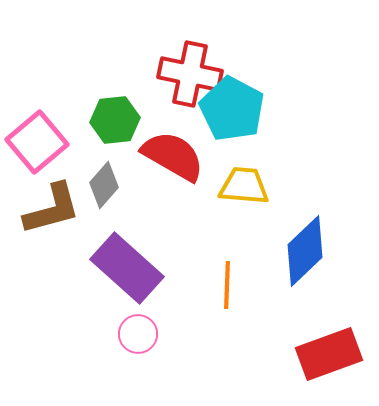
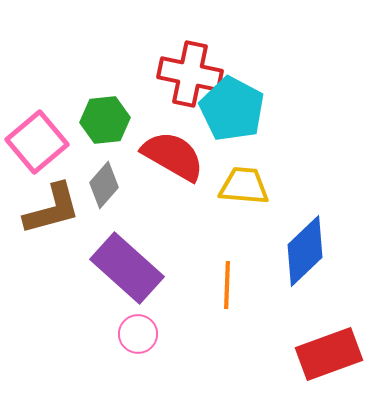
green hexagon: moved 10 px left
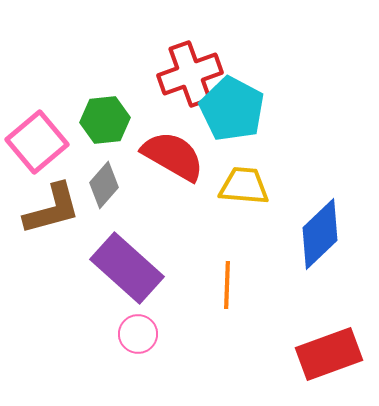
red cross: rotated 32 degrees counterclockwise
blue diamond: moved 15 px right, 17 px up
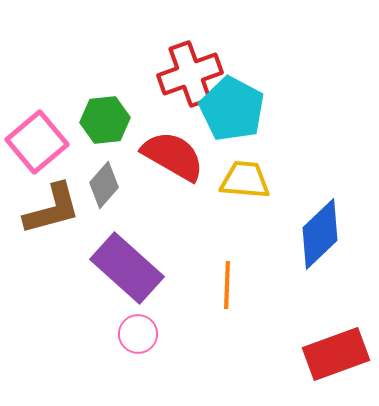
yellow trapezoid: moved 1 px right, 6 px up
red rectangle: moved 7 px right
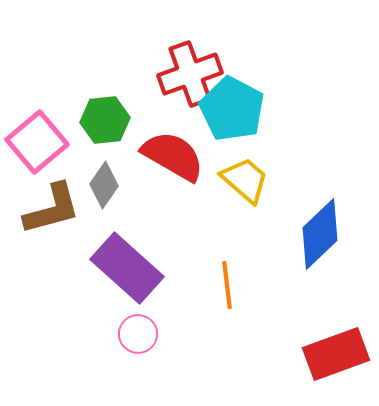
yellow trapezoid: rotated 36 degrees clockwise
gray diamond: rotated 6 degrees counterclockwise
orange line: rotated 9 degrees counterclockwise
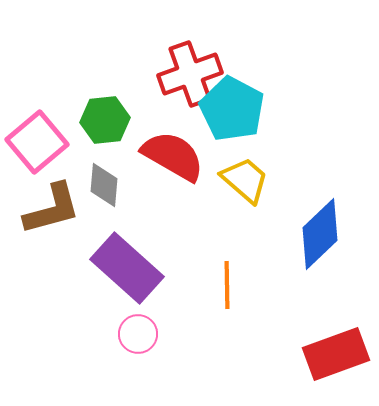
gray diamond: rotated 30 degrees counterclockwise
orange line: rotated 6 degrees clockwise
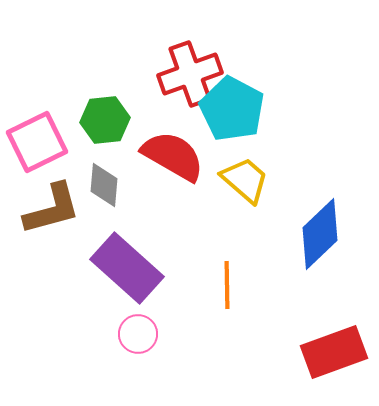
pink square: rotated 14 degrees clockwise
red rectangle: moved 2 px left, 2 px up
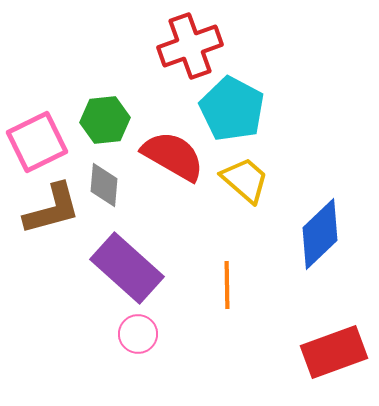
red cross: moved 28 px up
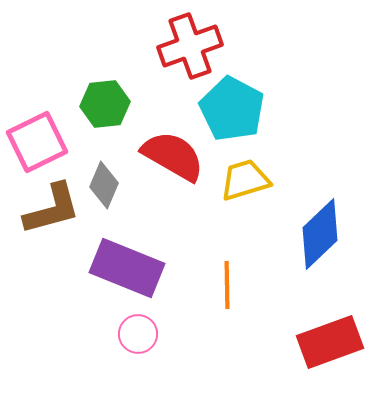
green hexagon: moved 16 px up
yellow trapezoid: rotated 58 degrees counterclockwise
gray diamond: rotated 18 degrees clockwise
purple rectangle: rotated 20 degrees counterclockwise
red rectangle: moved 4 px left, 10 px up
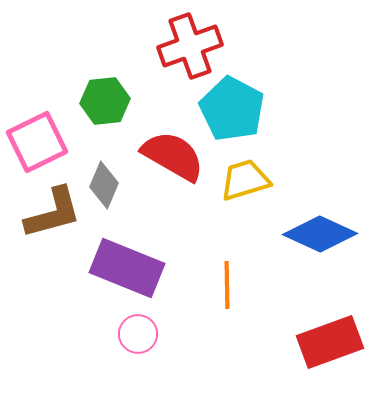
green hexagon: moved 3 px up
brown L-shape: moved 1 px right, 4 px down
blue diamond: rotated 68 degrees clockwise
